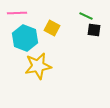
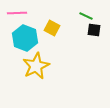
yellow star: moved 2 px left; rotated 16 degrees counterclockwise
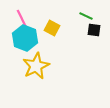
pink line: moved 5 px right, 6 px down; rotated 66 degrees clockwise
